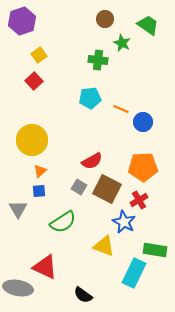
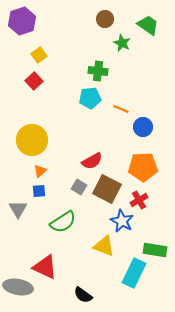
green cross: moved 11 px down
blue circle: moved 5 px down
blue star: moved 2 px left, 1 px up
gray ellipse: moved 1 px up
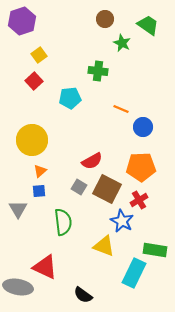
cyan pentagon: moved 20 px left
orange pentagon: moved 2 px left
green semicircle: rotated 64 degrees counterclockwise
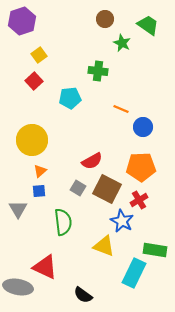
gray square: moved 1 px left, 1 px down
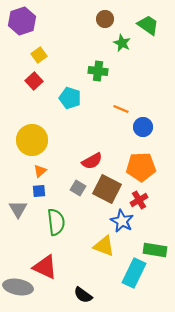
cyan pentagon: rotated 25 degrees clockwise
green semicircle: moved 7 px left
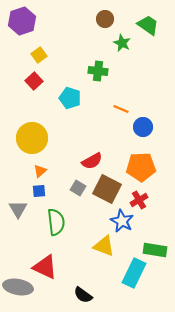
yellow circle: moved 2 px up
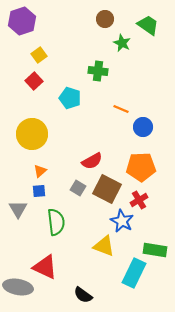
yellow circle: moved 4 px up
